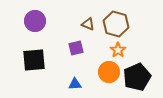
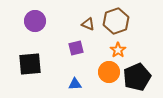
brown hexagon: moved 3 px up; rotated 25 degrees clockwise
black square: moved 4 px left, 4 px down
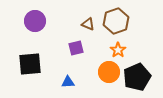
blue triangle: moved 7 px left, 2 px up
